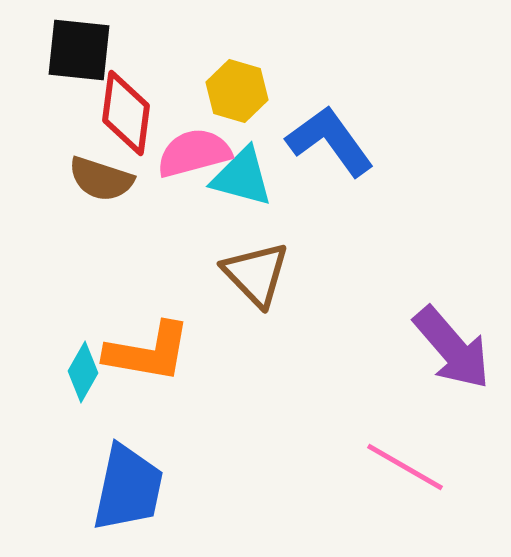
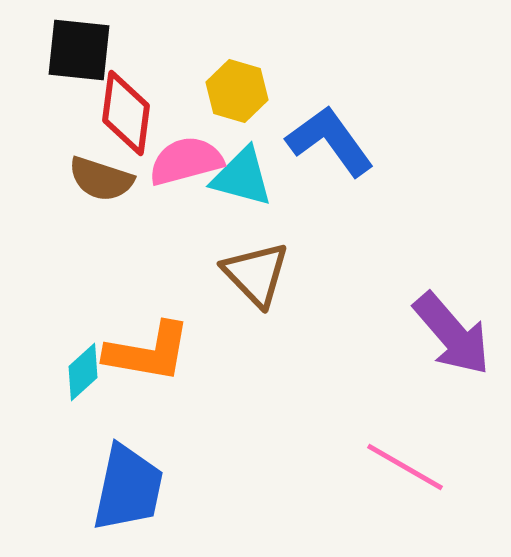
pink semicircle: moved 8 px left, 8 px down
purple arrow: moved 14 px up
cyan diamond: rotated 18 degrees clockwise
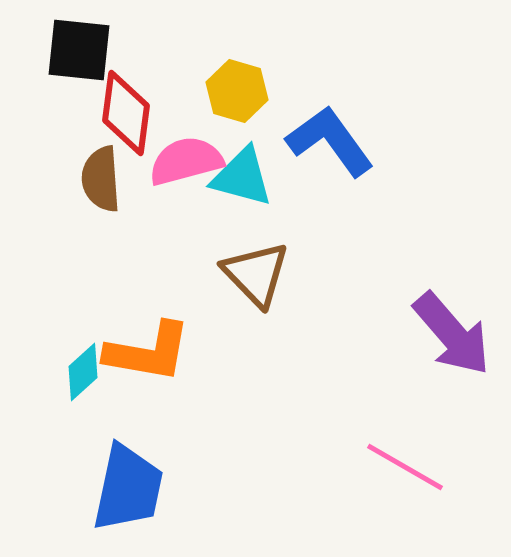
brown semicircle: rotated 68 degrees clockwise
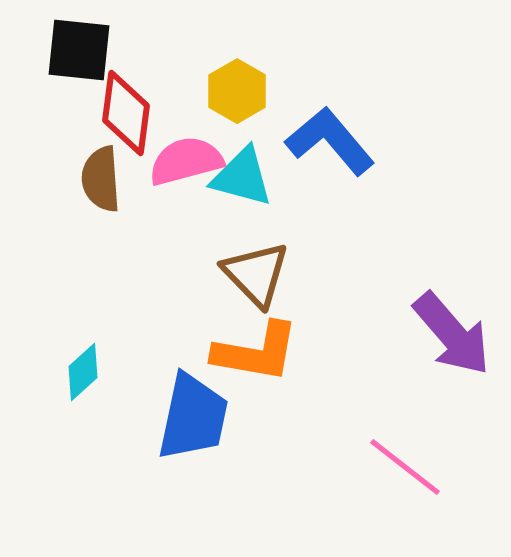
yellow hexagon: rotated 14 degrees clockwise
blue L-shape: rotated 4 degrees counterclockwise
orange L-shape: moved 108 px right
pink line: rotated 8 degrees clockwise
blue trapezoid: moved 65 px right, 71 px up
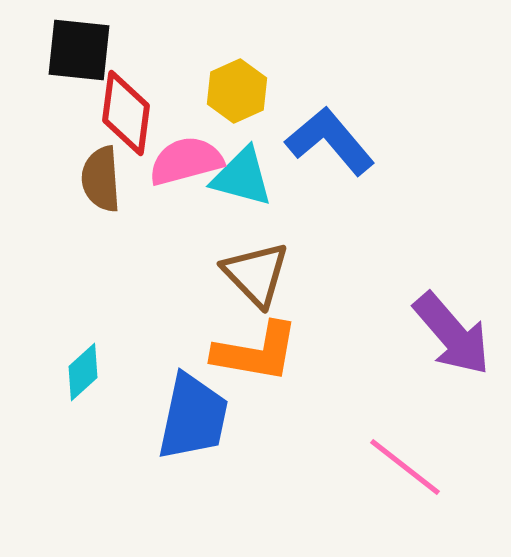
yellow hexagon: rotated 6 degrees clockwise
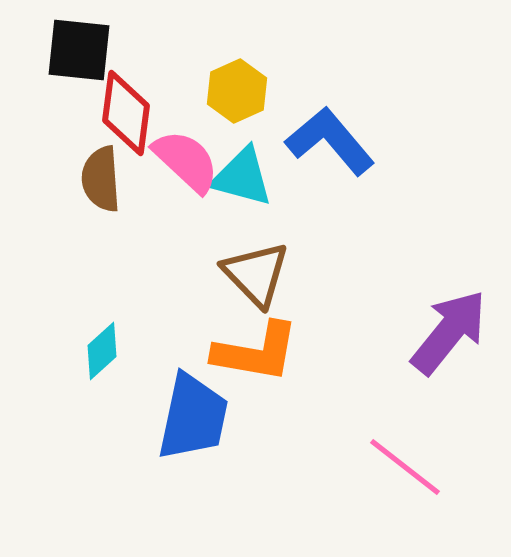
pink semicircle: rotated 58 degrees clockwise
purple arrow: moved 3 px left, 2 px up; rotated 100 degrees counterclockwise
cyan diamond: moved 19 px right, 21 px up
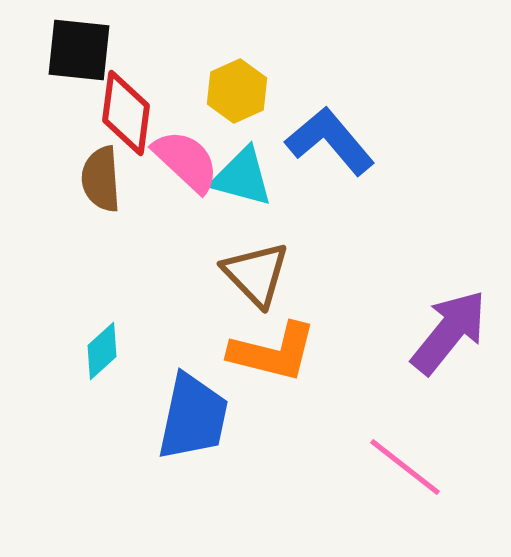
orange L-shape: moved 17 px right; rotated 4 degrees clockwise
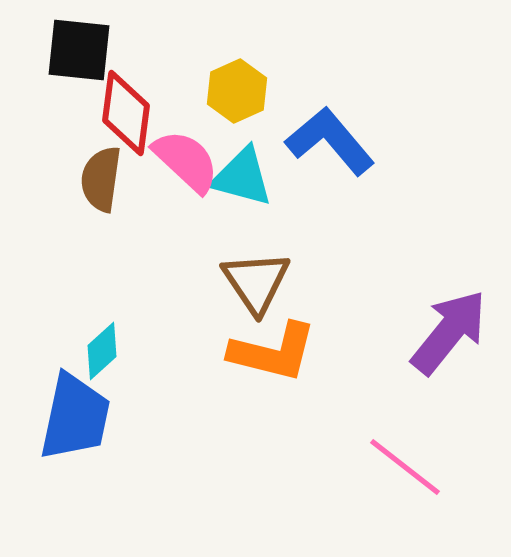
brown semicircle: rotated 12 degrees clockwise
brown triangle: moved 8 px down; rotated 10 degrees clockwise
blue trapezoid: moved 118 px left
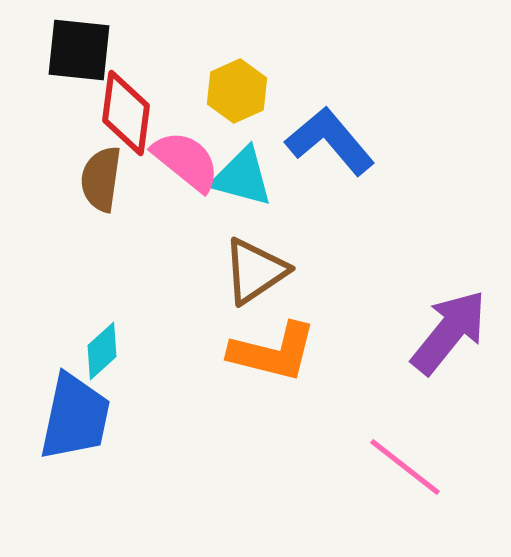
pink semicircle: rotated 4 degrees counterclockwise
brown triangle: moved 1 px left, 11 px up; rotated 30 degrees clockwise
